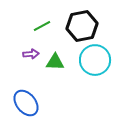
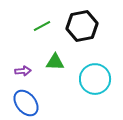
purple arrow: moved 8 px left, 17 px down
cyan circle: moved 19 px down
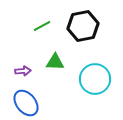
black hexagon: moved 1 px right
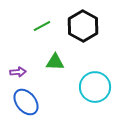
black hexagon: rotated 20 degrees counterclockwise
purple arrow: moved 5 px left, 1 px down
cyan circle: moved 8 px down
blue ellipse: moved 1 px up
